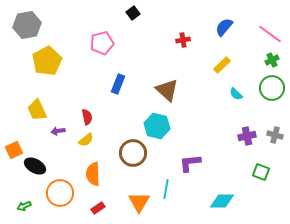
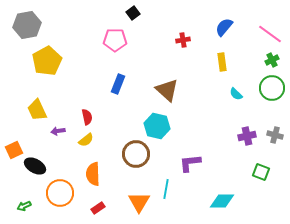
pink pentagon: moved 13 px right, 3 px up; rotated 15 degrees clockwise
yellow rectangle: moved 3 px up; rotated 54 degrees counterclockwise
brown circle: moved 3 px right, 1 px down
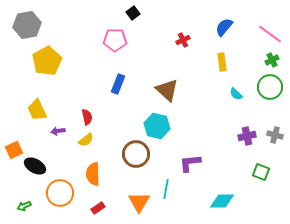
red cross: rotated 16 degrees counterclockwise
green circle: moved 2 px left, 1 px up
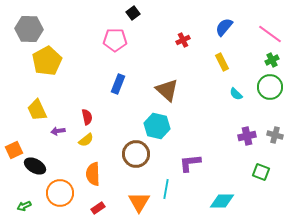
gray hexagon: moved 2 px right, 4 px down; rotated 12 degrees clockwise
yellow rectangle: rotated 18 degrees counterclockwise
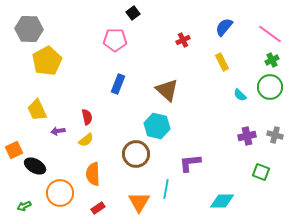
cyan semicircle: moved 4 px right, 1 px down
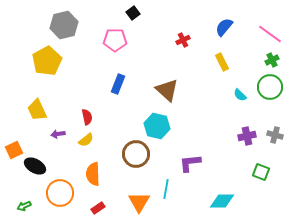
gray hexagon: moved 35 px right, 4 px up; rotated 16 degrees counterclockwise
purple arrow: moved 3 px down
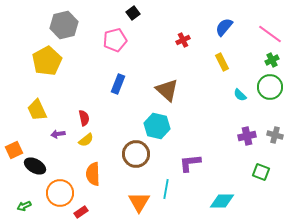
pink pentagon: rotated 15 degrees counterclockwise
red semicircle: moved 3 px left, 1 px down
red rectangle: moved 17 px left, 4 px down
